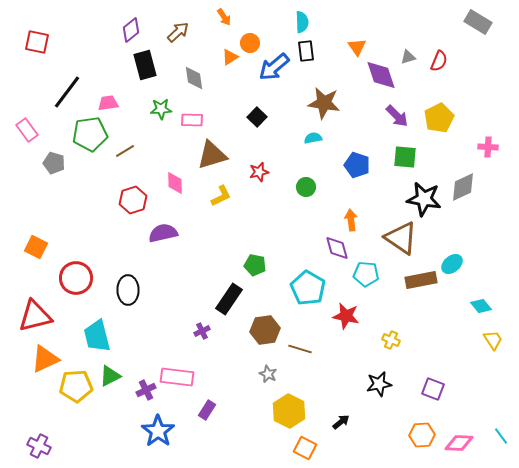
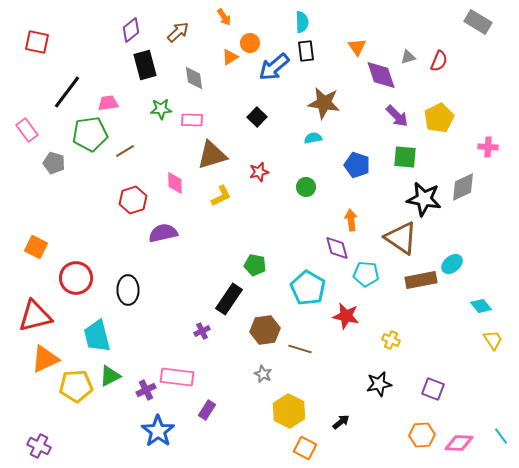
gray star at (268, 374): moved 5 px left
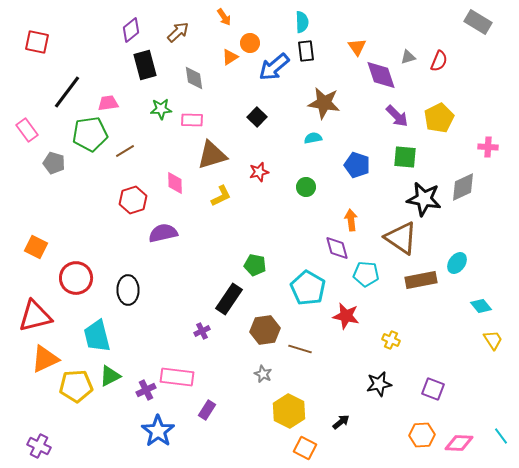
cyan ellipse at (452, 264): moved 5 px right, 1 px up; rotated 15 degrees counterclockwise
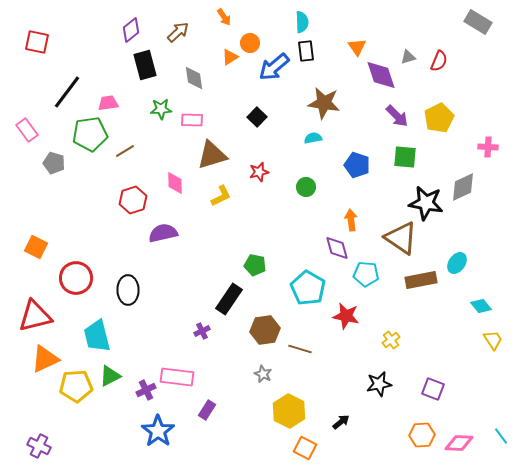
black star at (424, 199): moved 2 px right, 4 px down
yellow cross at (391, 340): rotated 30 degrees clockwise
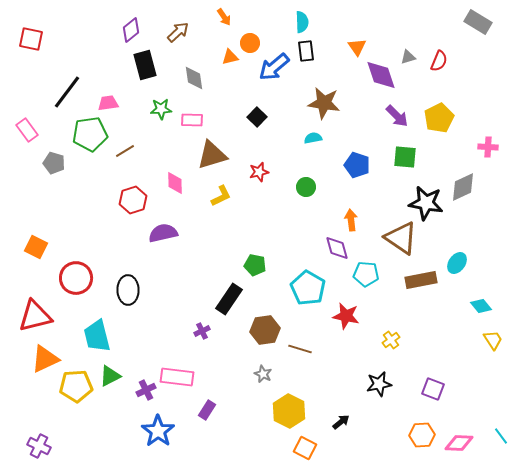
red square at (37, 42): moved 6 px left, 3 px up
orange triangle at (230, 57): rotated 18 degrees clockwise
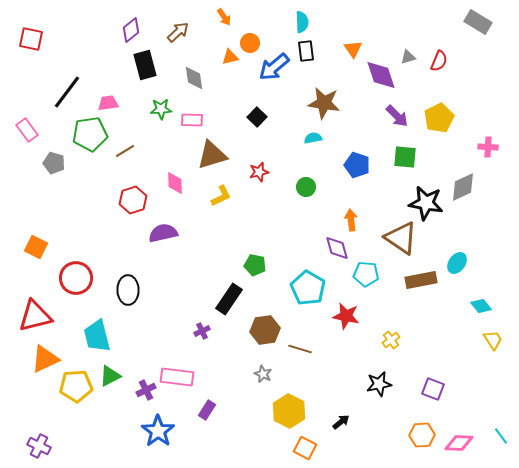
orange triangle at (357, 47): moved 4 px left, 2 px down
